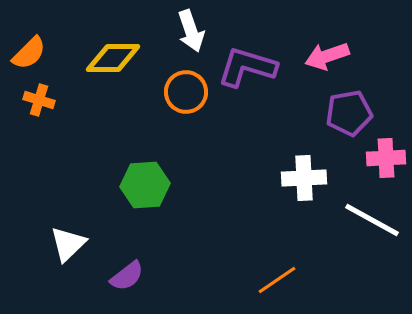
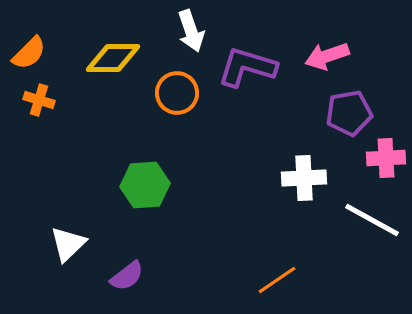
orange circle: moved 9 px left, 1 px down
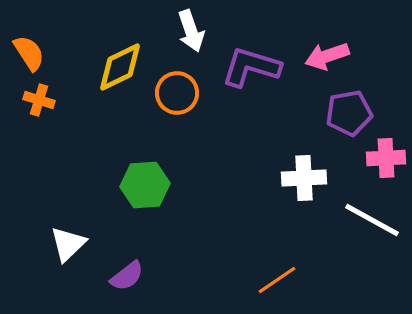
orange semicircle: rotated 78 degrees counterclockwise
yellow diamond: moved 7 px right, 9 px down; rotated 26 degrees counterclockwise
purple L-shape: moved 4 px right
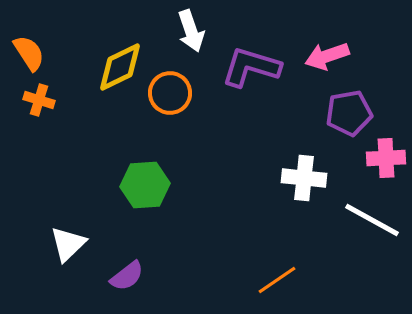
orange circle: moved 7 px left
white cross: rotated 9 degrees clockwise
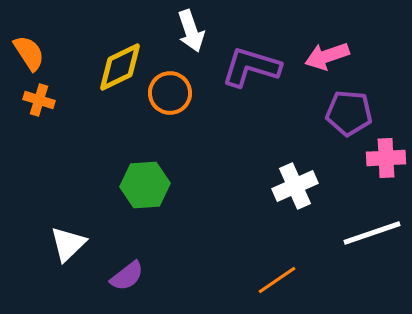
purple pentagon: rotated 15 degrees clockwise
white cross: moved 9 px left, 8 px down; rotated 30 degrees counterclockwise
white line: moved 13 px down; rotated 48 degrees counterclockwise
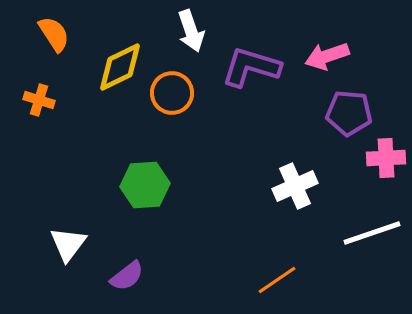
orange semicircle: moved 25 px right, 19 px up
orange circle: moved 2 px right
white triangle: rotated 9 degrees counterclockwise
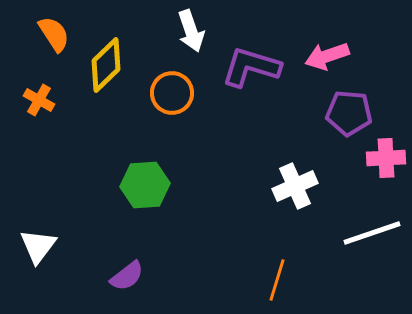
yellow diamond: moved 14 px left, 2 px up; rotated 18 degrees counterclockwise
orange cross: rotated 12 degrees clockwise
white triangle: moved 30 px left, 2 px down
orange line: rotated 39 degrees counterclockwise
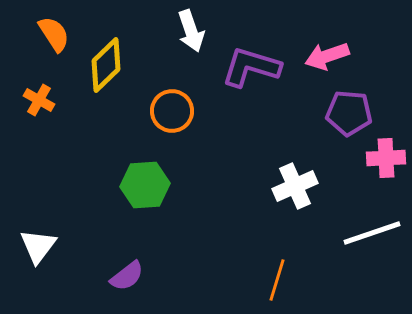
orange circle: moved 18 px down
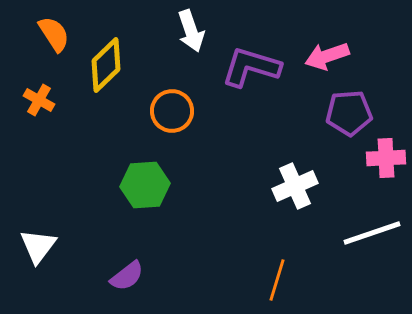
purple pentagon: rotated 9 degrees counterclockwise
